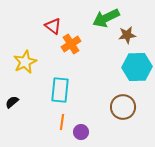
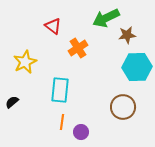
orange cross: moved 7 px right, 4 px down
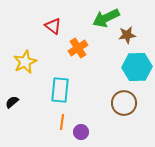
brown circle: moved 1 px right, 4 px up
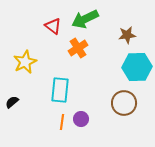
green arrow: moved 21 px left, 1 px down
purple circle: moved 13 px up
